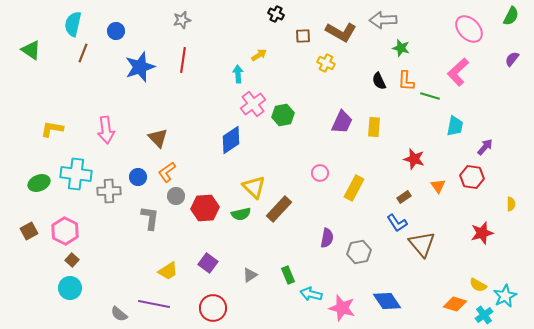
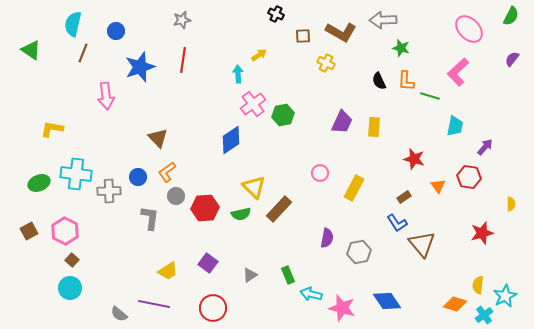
pink arrow at (106, 130): moved 34 px up
red hexagon at (472, 177): moved 3 px left
yellow semicircle at (478, 285): rotated 66 degrees clockwise
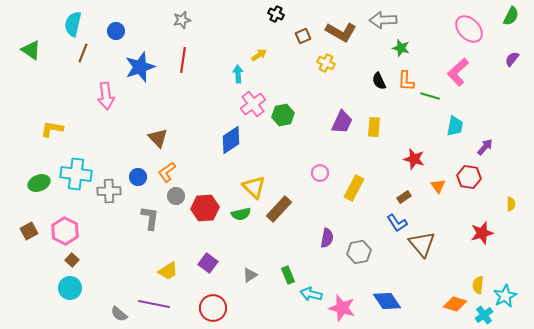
brown square at (303, 36): rotated 21 degrees counterclockwise
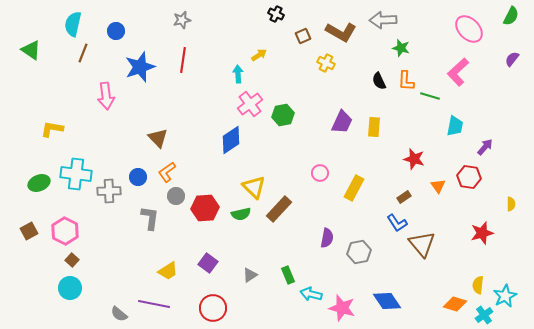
pink cross at (253, 104): moved 3 px left
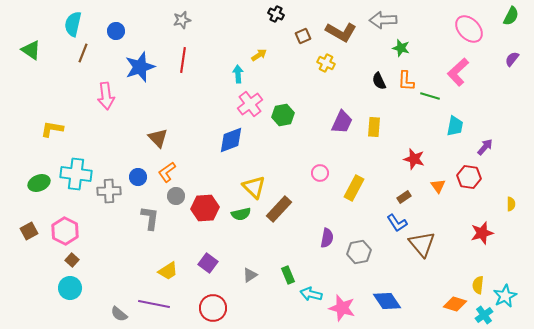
blue diamond at (231, 140): rotated 12 degrees clockwise
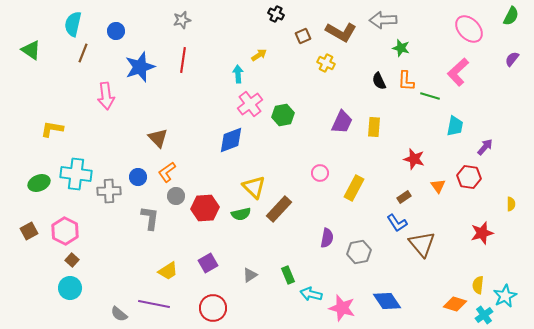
purple square at (208, 263): rotated 24 degrees clockwise
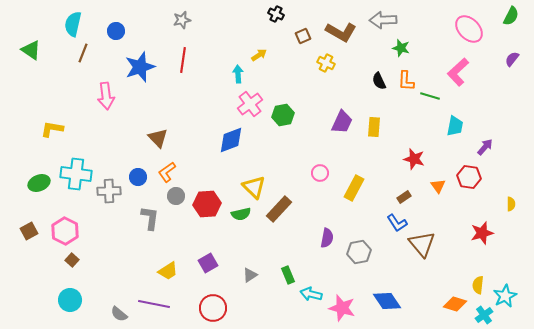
red hexagon at (205, 208): moved 2 px right, 4 px up
cyan circle at (70, 288): moved 12 px down
